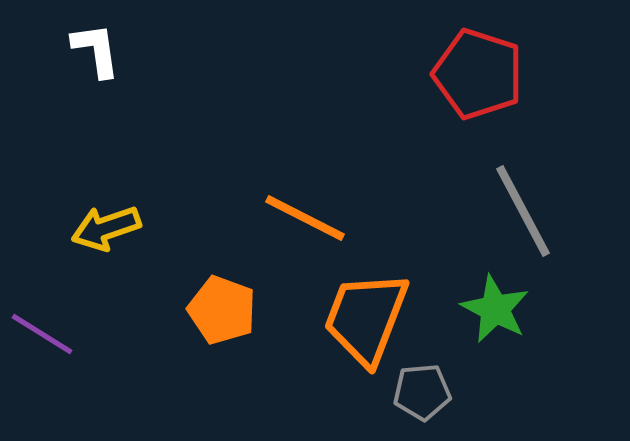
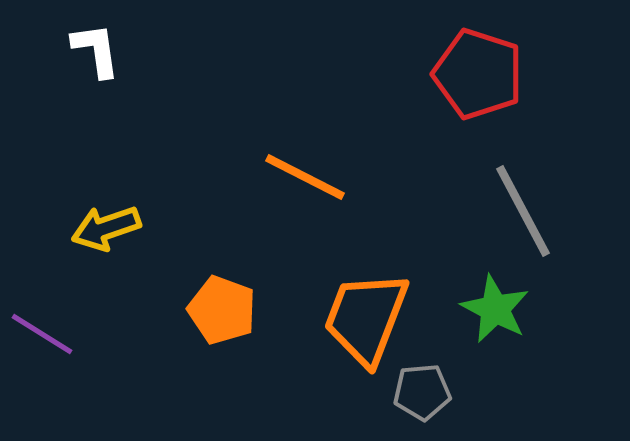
orange line: moved 41 px up
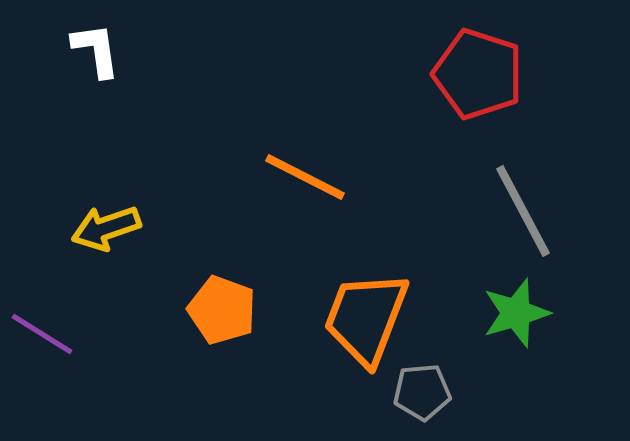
green star: moved 21 px right, 4 px down; rotated 28 degrees clockwise
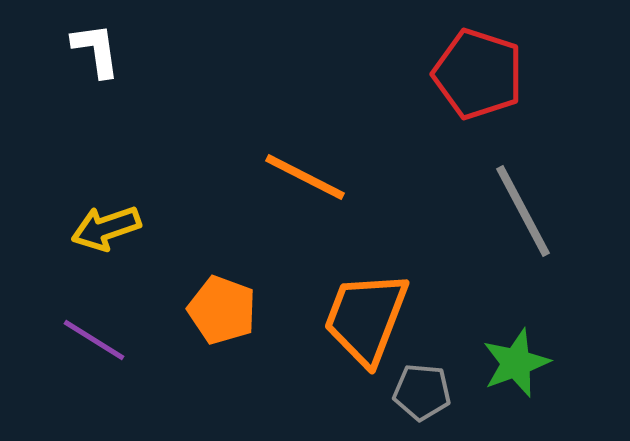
green star: moved 50 px down; rotated 4 degrees counterclockwise
purple line: moved 52 px right, 6 px down
gray pentagon: rotated 10 degrees clockwise
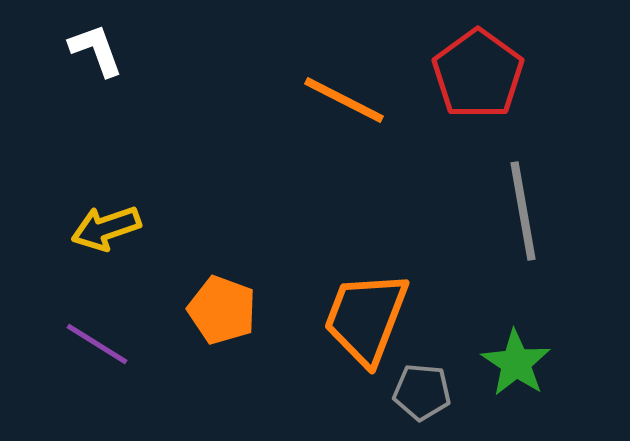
white L-shape: rotated 12 degrees counterclockwise
red pentagon: rotated 18 degrees clockwise
orange line: moved 39 px right, 77 px up
gray line: rotated 18 degrees clockwise
purple line: moved 3 px right, 4 px down
green star: rotated 18 degrees counterclockwise
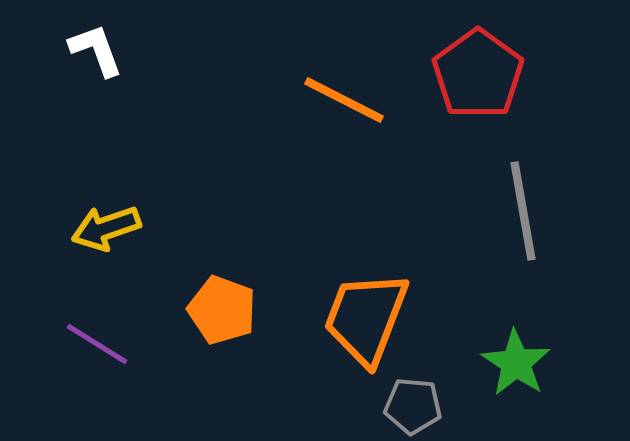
gray pentagon: moved 9 px left, 14 px down
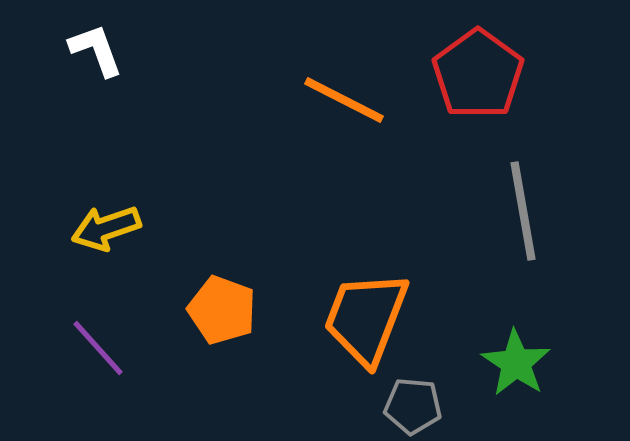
purple line: moved 1 px right, 4 px down; rotated 16 degrees clockwise
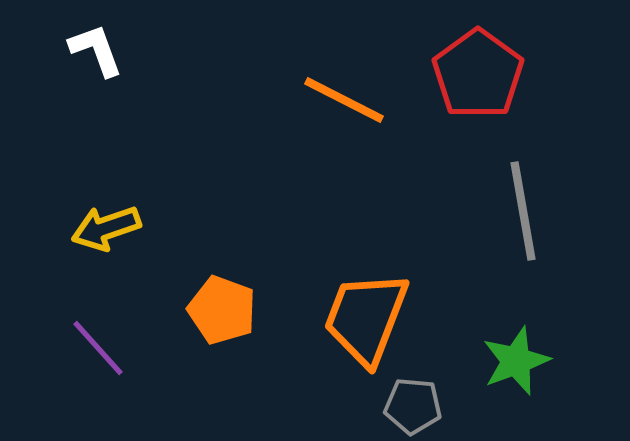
green star: moved 2 px up; rotated 18 degrees clockwise
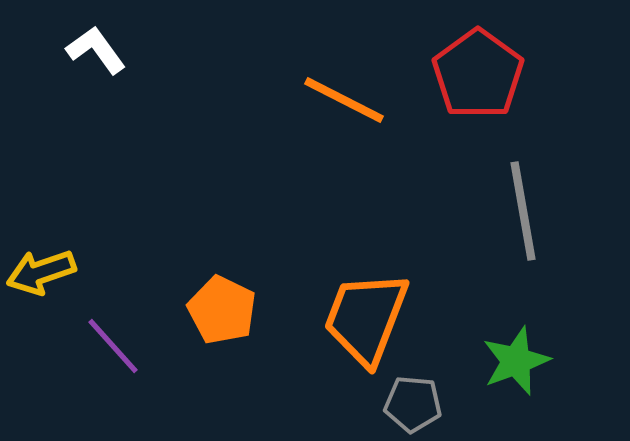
white L-shape: rotated 16 degrees counterclockwise
yellow arrow: moved 65 px left, 44 px down
orange pentagon: rotated 6 degrees clockwise
purple line: moved 15 px right, 2 px up
gray pentagon: moved 2 px up
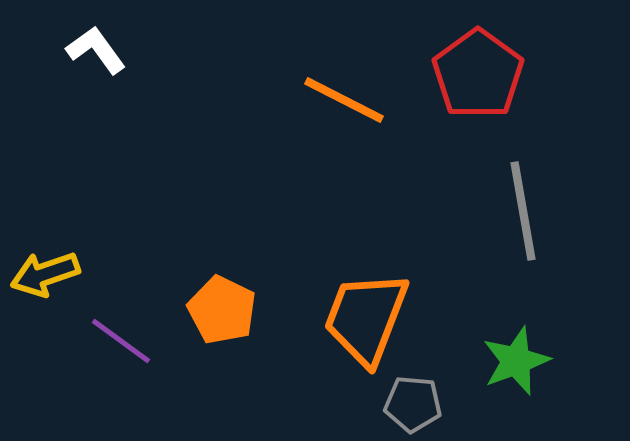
yellow arrow: moved 4 px right, 2 px down
purple line: moved 8 px right, 5 px up; rotated 12 degrees counterclockwise
